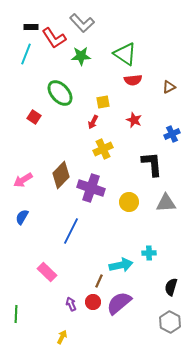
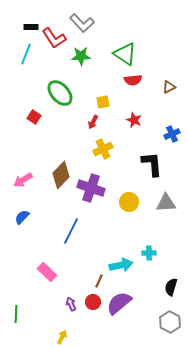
blue semicircle: rotated 14 degrees clockwise
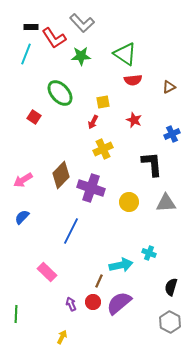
cyan cross: rotated 24 degrees clockwise
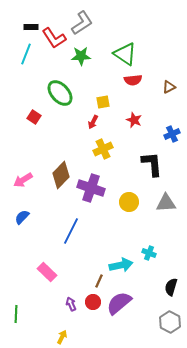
gray L-shape: rotated 80 degrees counterclockwise
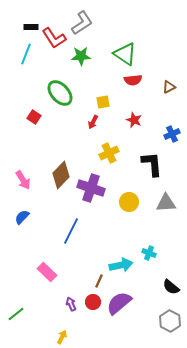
yellow cross: moved 6 px right, 4 px down
pink arrow: rotated 90 degrees counterclockwise
black semicircle: rotated 66 degrees counterclockwise
green line: rotated 48 degrees clockwise
gray hexagon: moved 1 px up
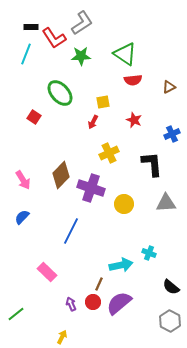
yellow circle: moved 5 px left, 2 px down
brown line: moved 3 px down
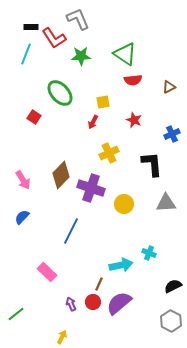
gray L-shape: moved 4 px left, 4 px up; rotated 80 degrees counterclockwise
black semicircle: moved 2 px right, 1 px up; rotated 114 degrees clockwise
gray hexagon: moved 1 px right
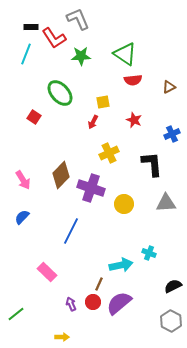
yellow arrow: rotated 64 degrees clockwise
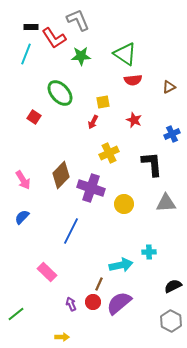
gray L-shape: moved 1 px down
cyan cross: moved 1 px up; rotated 24 degrees counterclockwise
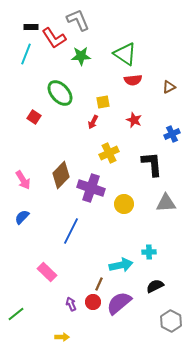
black semicircle: moved 18 px left
